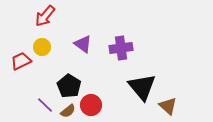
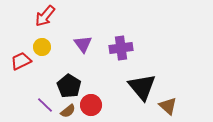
purple triangle: rotated 18 degrees clockwise
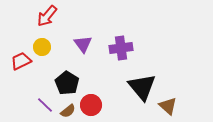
red arrow: moved 2 px right
black pentagon: moved 2 px left, 3 px up
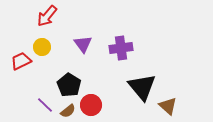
black pentagon: moved 2 px right, 2 px down
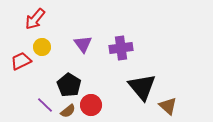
red arrow: moved 12 px left, 3 px down
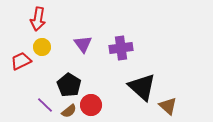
red arrow: moved 3 px right; rotated 30 degrees counterclockwise
black triangle: rotated 8 degrees counterclockwise
brown semicircle: moved 1 px right
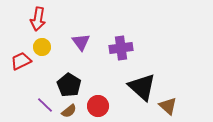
purple triangle: moved 2 px left, 2 px up
red circle: moved 7 px right, 1 px down
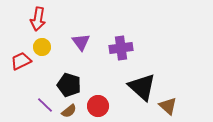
black pentagon: rotated 15 degrees counterclockwise
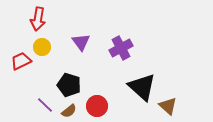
purple cross: rotated 20 degrees counterclockwise
red circle: moved 1 px left
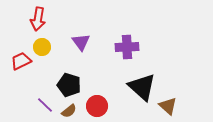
purple cross: moved 6 px right, 1 px up; rotated 25 degrees clockwise
